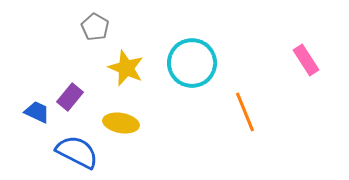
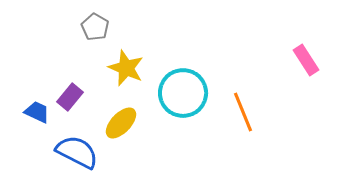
cyan circle: moved 9 px left, 30 px down
orange line: moved 2 px left
yellow ellipse: rotated 56 degrees counterclockwise
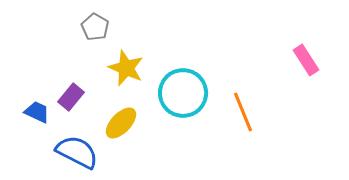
purple rectangle: moved 1 px right
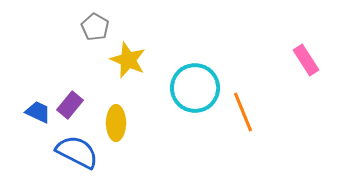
yellow star: moved 2 px right, 8 px up
cyan circle: moved 12 px right, 5 px up
purple rectangle: moved 1 px left, 8 px down
blue trapezoid: moved 1 px right
yellow ellipse: moved 5 px left; rotated 44 degrees counterclockwise
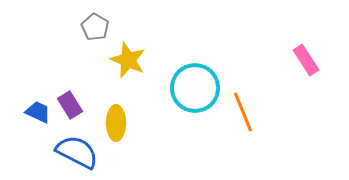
purple rectangle: rotated 72 degrees counterclockwise
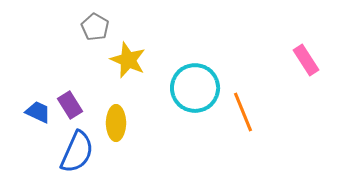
blue semicircle: rotated 87 degrees clockwise
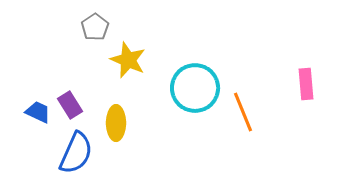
gray pentagon: rotated 8 degrees clockwise
pink rectangle: moved 24 px down; rotated 28 degrees clockwise
blue semicircle: moved 1 px left, 1 px down
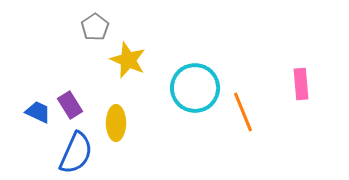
pink rectangle: moved 5 px left
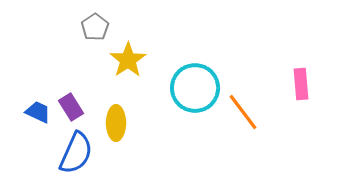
yellow star: rotated 15 degrees clockwise
purple rectangle: moved 1 px right, 2 px down
orange line: rotated 15 degrees counterclockwise
